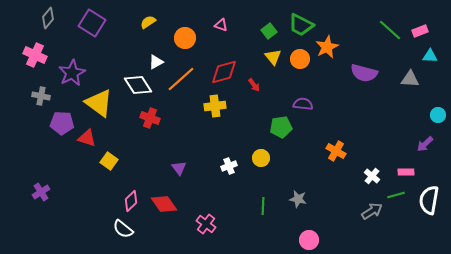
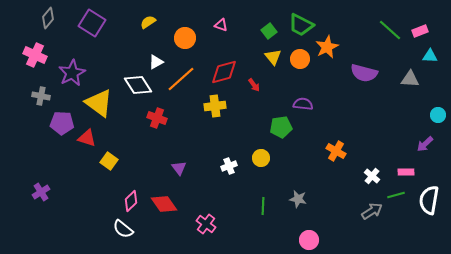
red cross at (150, 118): moved 7 px right
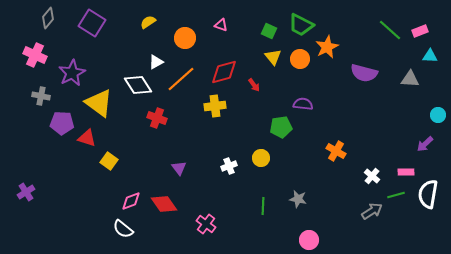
green square at (269, 31): rotated 28 degrees counterclockwise
purple cross at (41, 192): moved 15 px left
white semicircle at (429, 200): moved 1 px left, 6 px up
pink diamond at (131, 201): rotated 25 degrees clockwise
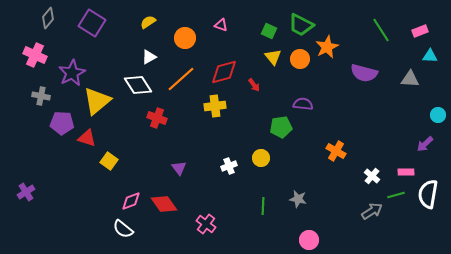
green line at (390, 30): moved 9 px left; rotated 15 degrees clockwise
white triangle at (156, 62): moved 7 px left, 5 px up
yellow triangle at (99, 103): moved 2 px left, 2 px up; rotated 44 degrees clockwise
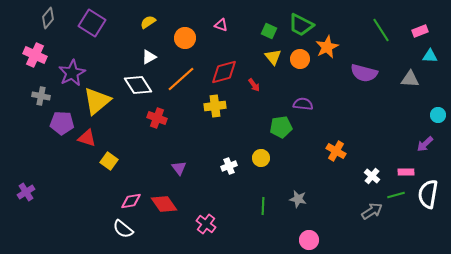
pink diamond at (131, 201): rotated 10 degrees clockwise
